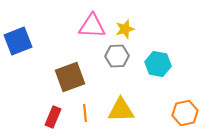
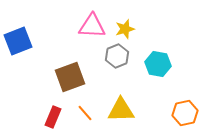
gray hexagon: rotated 20 degrees counterclockwise
orange line: rotated 36 degrees counterclockwise
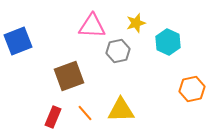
yellow star: moved 11 px right, 6 px up
gray hexagon: moved 1 px right, 5 px up; rotated 10 degrees clockwise
cyan hexagon: moved 10 px right, 22 px up; rotated 15 degrees clockwise
brown square: moved 1 px left, 1 px up
orange hexagon: moved 7 px right, 24 px up
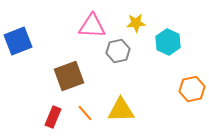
yellow star: rotated 12 degrees clockwise
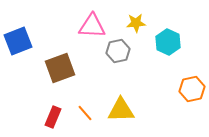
brown square: moved 9 px left, 8 px up
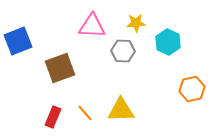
gray hexagon: moved 5 px right; rotated 15 degrees clockwise
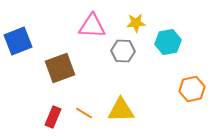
cyan hexagon: rotated 25 degrees clockwise
orange line: moved 1 px left; rotated 18 degrees counterclockwise
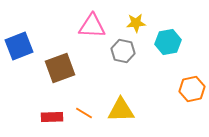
blue square: moved 1 px right, 5 px down
gray hexagon: rotated 10 degrees clockwise
red rectangle: moved 1 px left; rotated 65 degrees clockwise
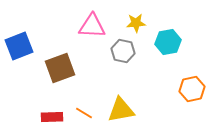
yellow triangle: rotated 8 degrees counterclockwise
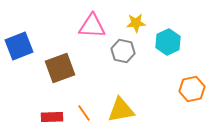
cyan hexagon: rotated 15 degrees counterclockwise
orange line: rotated 24 degrees clockwise
